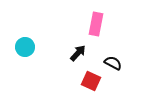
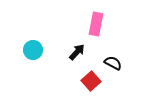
cyan circle: moved 8 px right, 3 px down
black arrow: moved 1 px left, 1 px up
red square: rotated 24 degrees clockwise
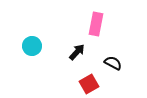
cyan circle: moved 1 px left, 4 px up
red square: moved 2 px left, 3 px down; rotated 12 degrees clockwise
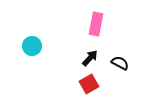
black arrow: moved 13 px right, 6 px down
black semicircle: moved 7 px right
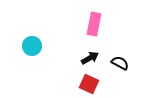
pink rectangle: moved 2 px left
black arrow: rotated 18 degrees clockwise
red square: rotated 36 degrees counterclockwise
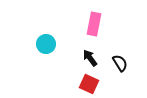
cyan circle: moved 14 px right, 2 px up
black arrow: rotated 96 degrees counterclockwise
black semicircle: rotated 30 degrees clockwise
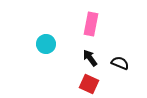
pink rectangle: moved 3 px left
black semicircle: rotated 36 degrees counterclockwise
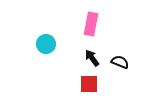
black arrow: moved 2 px right
black semicircle: moved 1 px up
red square: rotated 24 degrees counterclockwise
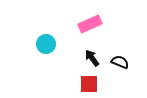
pink rectangle: moved 1 px left; rotated 55 degrees clockwise
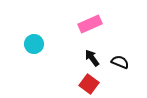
cyan circle: moved 12 px left
red square: rotated 36 degrees clockwise
